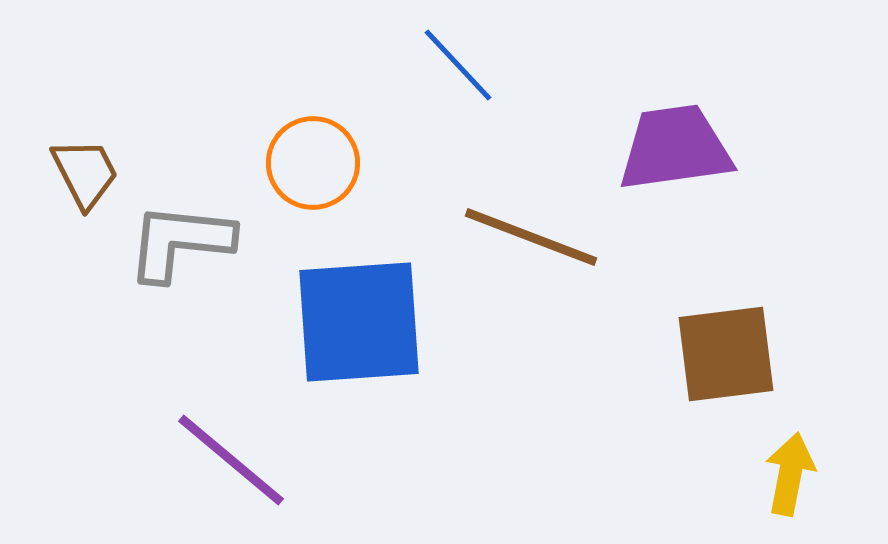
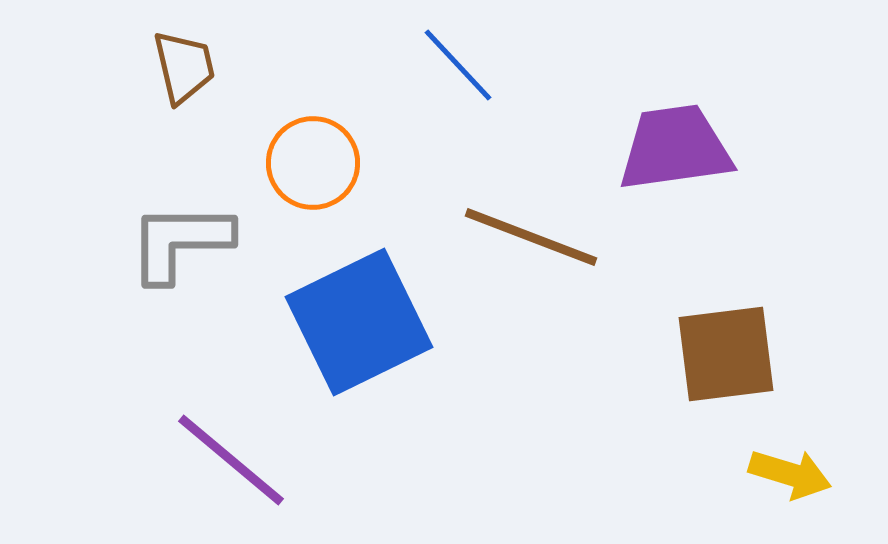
brown trapezoid: moved 99 px right, 106 px up; rotated 14 degrees clockwise
gray L-shape: rotated 6 degrees counterclockwise
blue square: rotated 22 degrees counterclockwise
yellow arrow: rotated 96 degrees clockwise
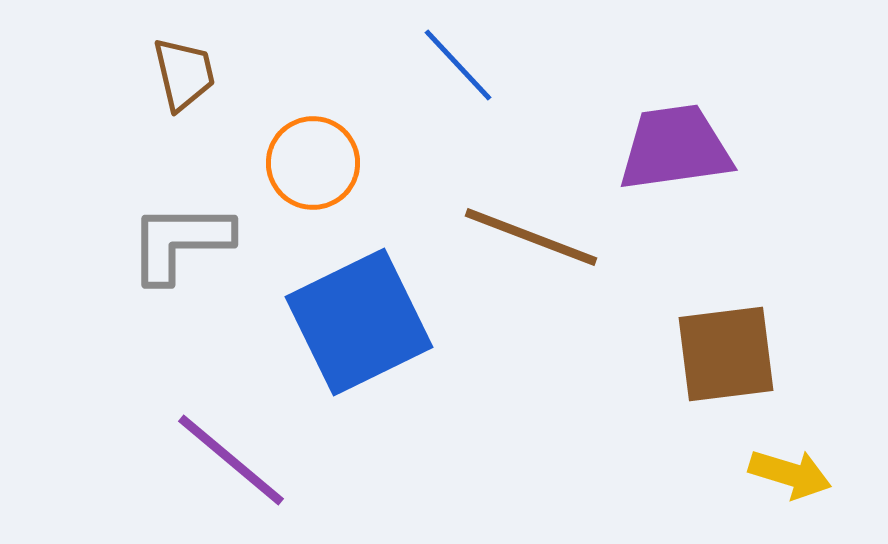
brown trapezoid: moved 7 px down
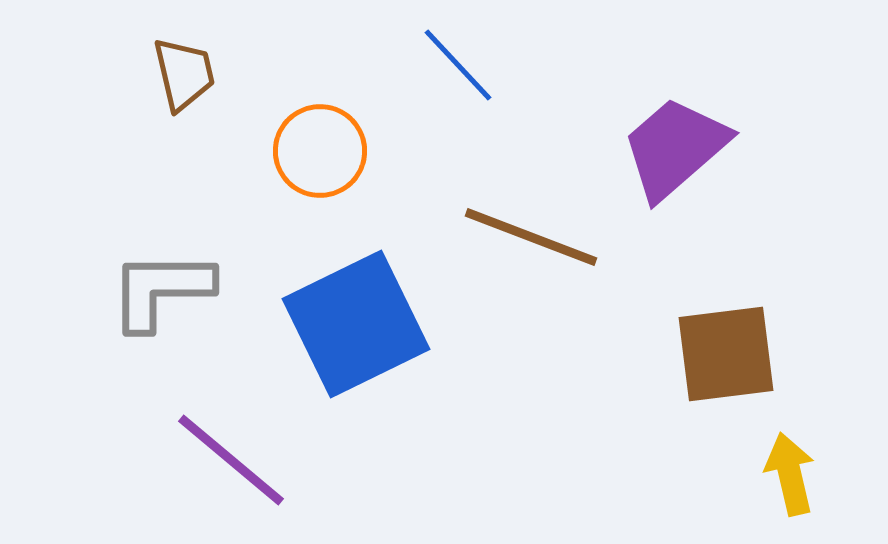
purple trapezoid: rotated 33 degrees counterclockwise
orange circle: moved 7 px right, 12 px up
gray L-shape: moved 19 px left, 48 px down
blue square: moved 3 px left, 2 px down
yellow arrow: rotated 120 degrees counterclockwise
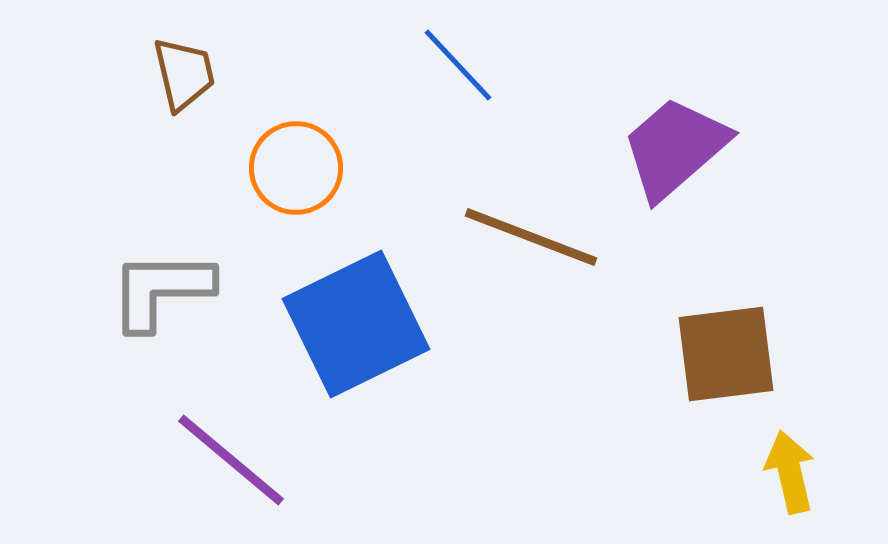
orange circle: moved 24 px left, 17 px down
yellow arrow: moved 2 px up
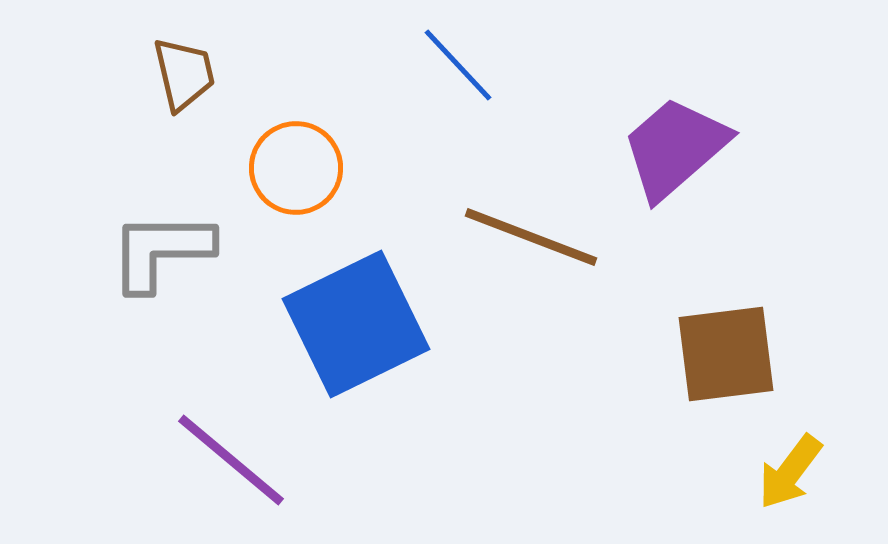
gray L-shape: moved 39 px up
yellow arrow: rotated 130 degrees counterclockwise
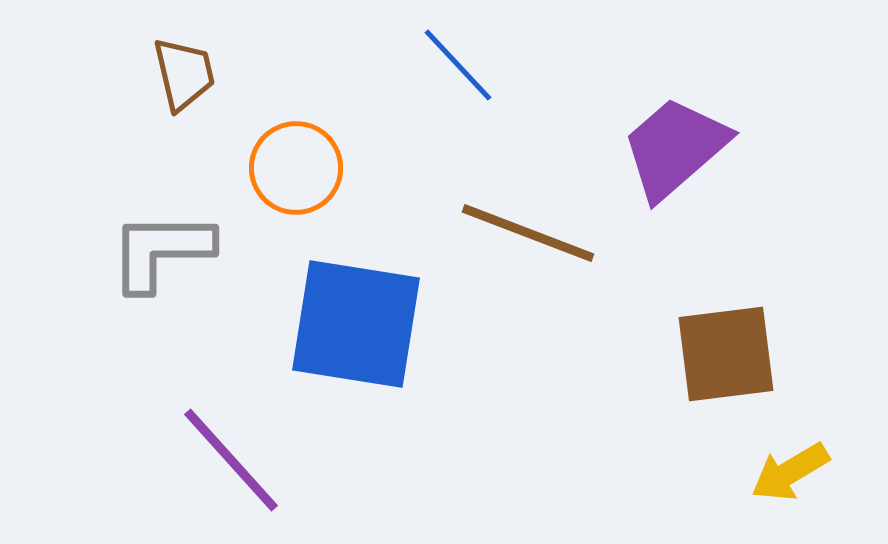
brown line: moved 3 px left, 4 px up
blue square: rotated 35 degrees clockwise
purple line: rotated 8 degrees clockwise
yellow arrow: rotated 22 degrees clockwise
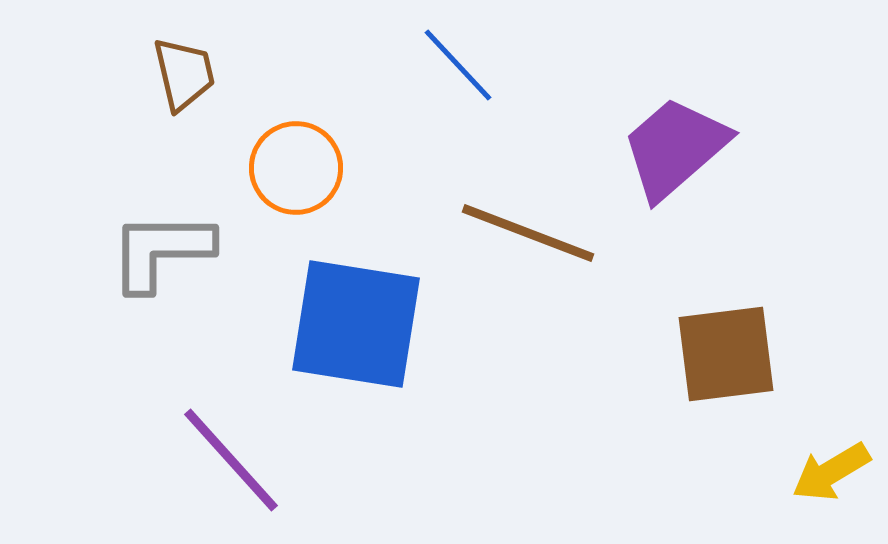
yellow arrow: moved 41 px right
